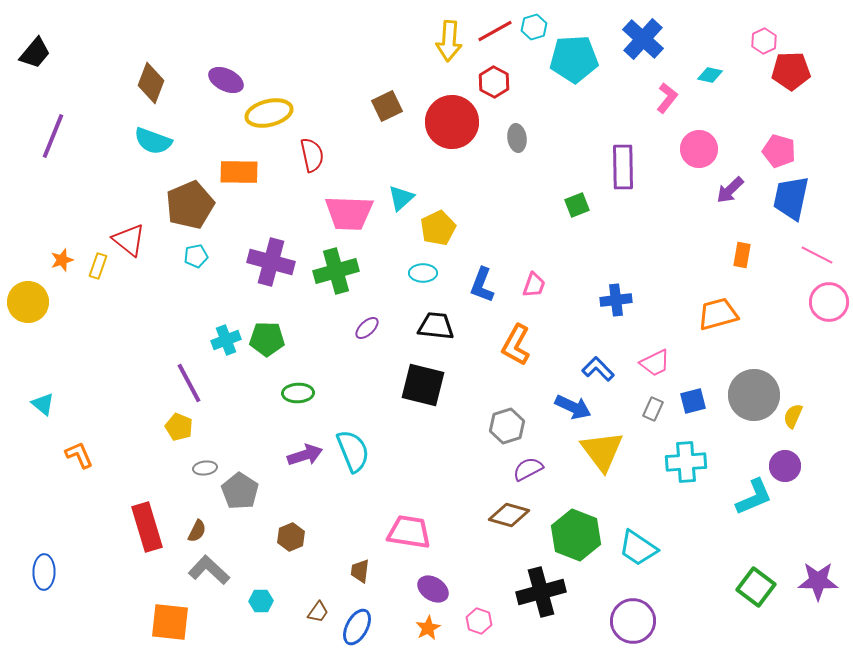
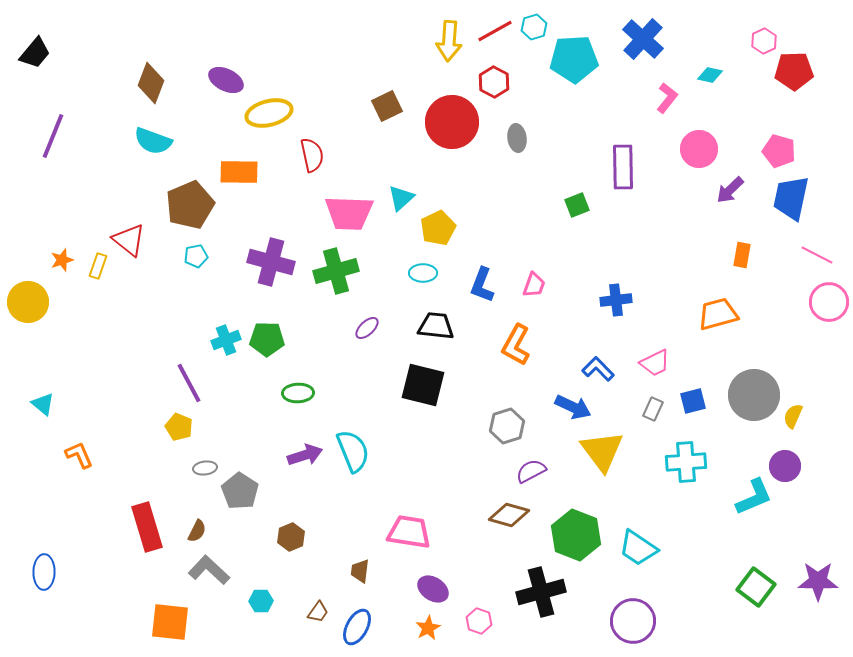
red pentagon at (791, 71): moved 3 px right
purple semicircle at (528, 469): moved 3 px right, 2 px down
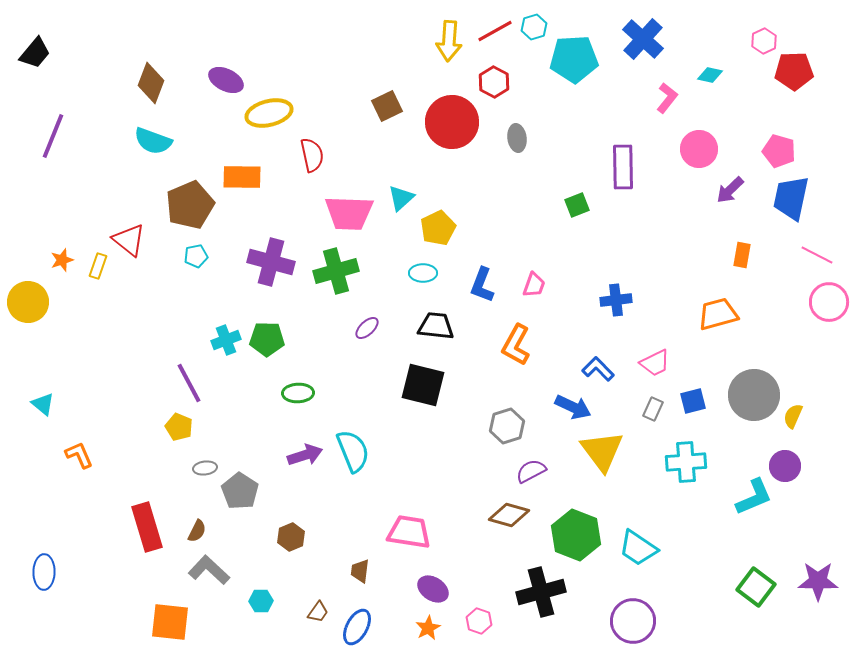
orange rectangle at (239, 172): moved 3 px right, 5 px down
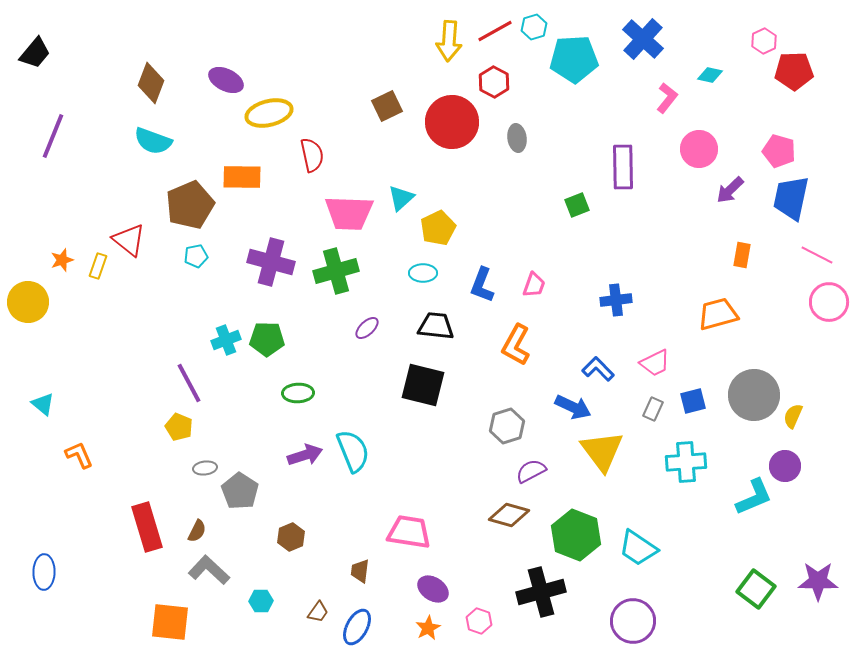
green square at (756, 587): moved 2 px down
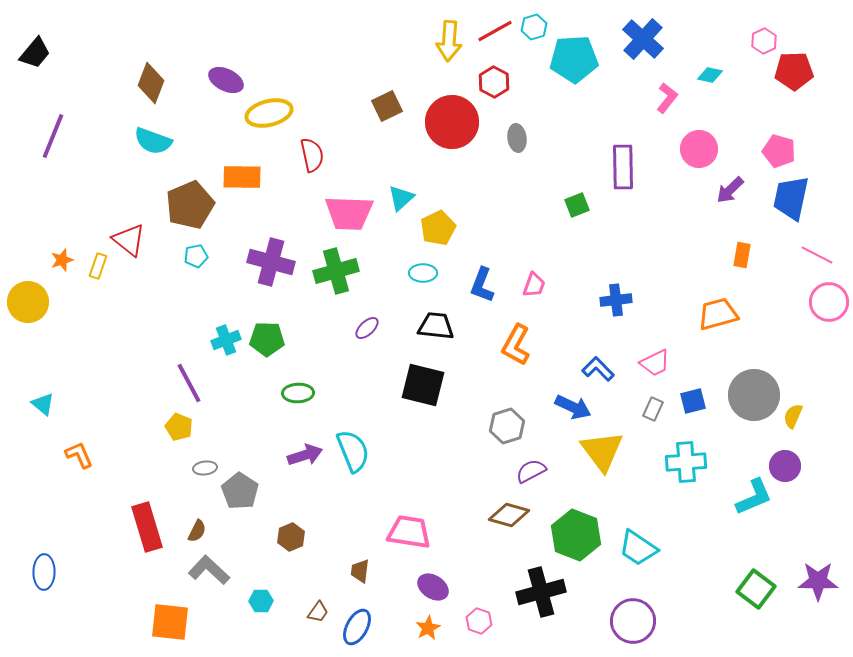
purple ellipse at (433, 589): moved 2 px up
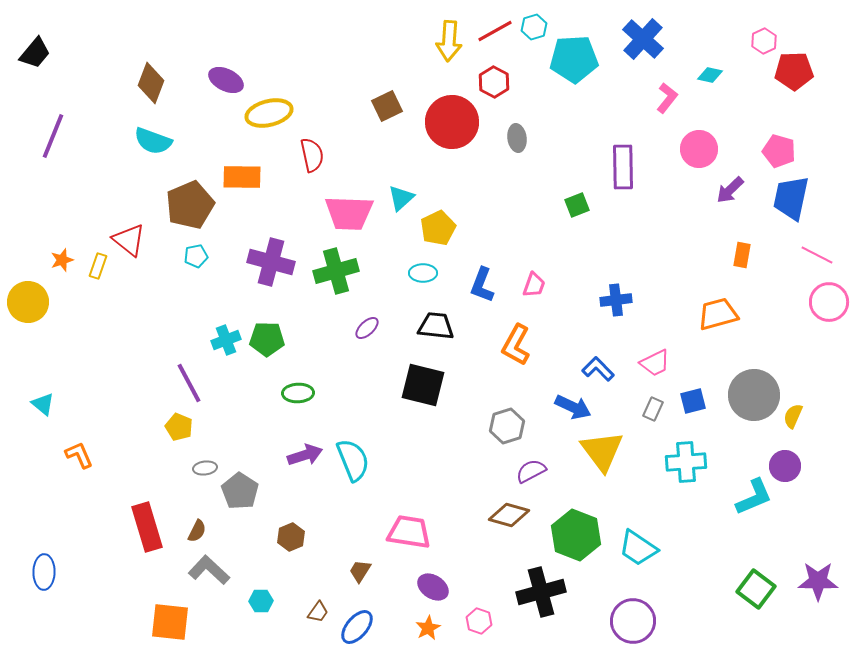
cyan semicircle at (353, 451): moved 9 px down
brown trapezoid at (360, 571): rotated 25 degrees clockwise
blue ellipse at (357, 627): rotated 12 degrees clockwise
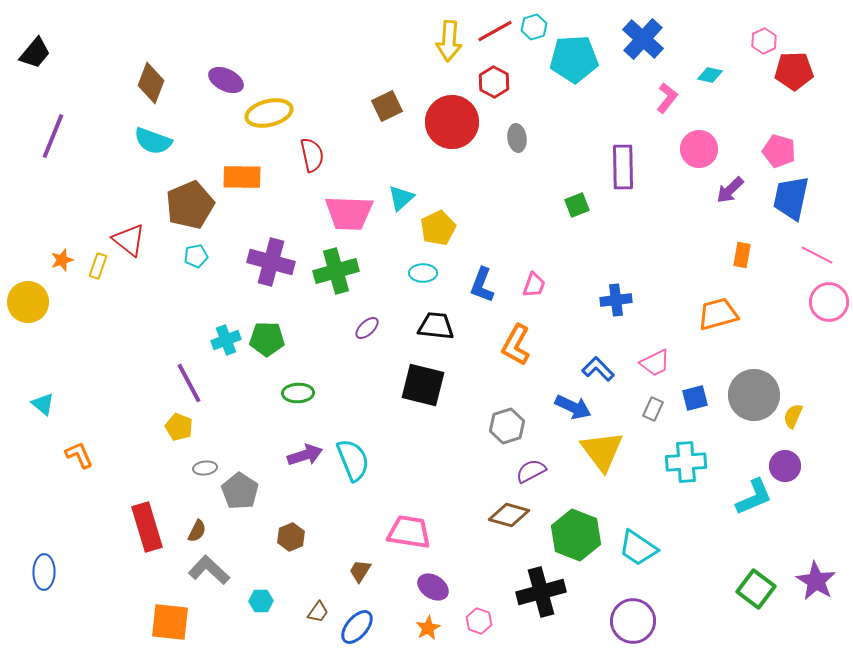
blue square at (693, 401): moved 2 px right, 3 px up
purple star at (818, 581): moved 2 px left; rotated 30 degrees clockwise
